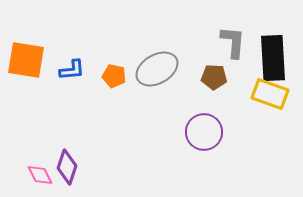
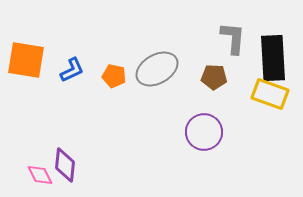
gray L-shape: moved 4 px up
blue L-shape: rotated 20 degrees counterclockwise
purple diamond: moved 2 px left, 2 px up; rotated 12 degrees counterclockwise
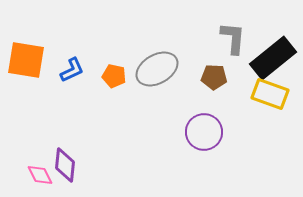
black rectangle: rotated 54 degrees clockwise
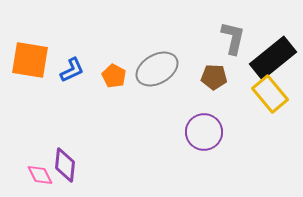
gray L-shape: rotated 8 degrees clockwise
orange square: moved 4 px right
orange pentagon: rotated 15 degrees clockwise
yellow rectangle: rotated 30 degrees clockwise
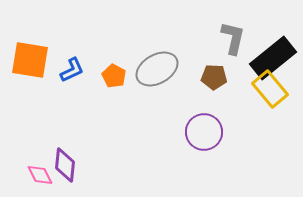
yellow rectangle: moved 5 px up
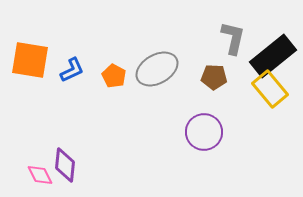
black rectangle: moved 2 px up
